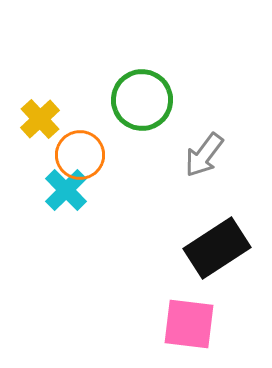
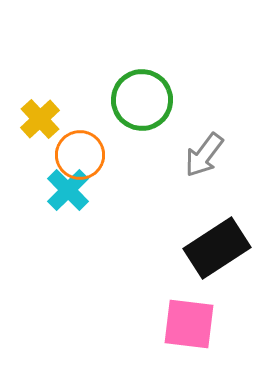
cyan cross: moved 2 px right
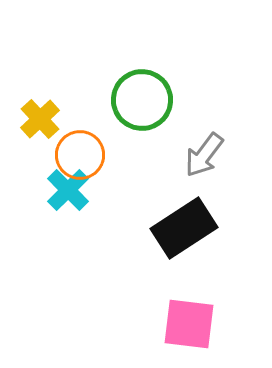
black rectangle: moved 33 px left, 20 px up
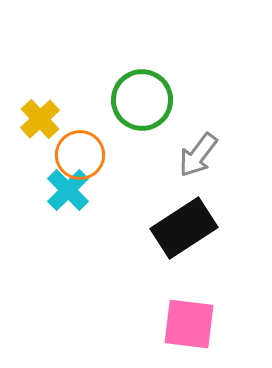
gray arrow: moved 6 px left
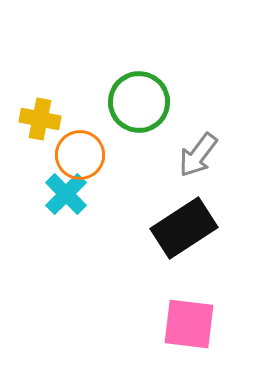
green circle: moved 3 px left, 2 px down
yellow cross: rotated 36 degrees counterclockwise
cyan cross: moved 2 px left, 4 px down
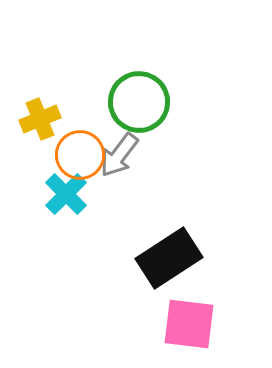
yellow cross: rotated 33 degrees counterclockwise
gray arrow: moved 79 px left
black rectangle: moved 15 px left, 30 px down
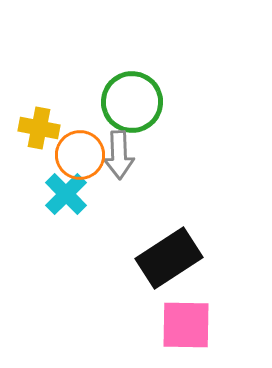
green circle: moved 7 px left
yellow cross: moved 1 px left, 9 px down; rotated 33 degrees clockwise
gray arrow: rotated 39 degrees counterclockwise
pink square: moved 3 px left, 1 px down; rotated 6 degrees counterclockwise
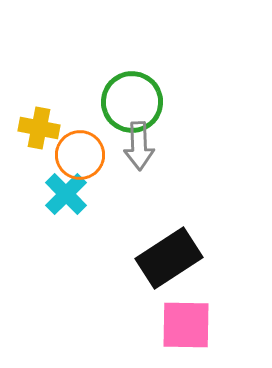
gray arrow: moved 20 px right, 9 px up
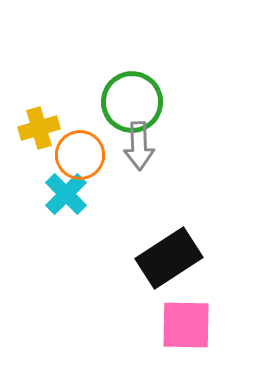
yellow cross: rotated 27 degrees counterclockwise
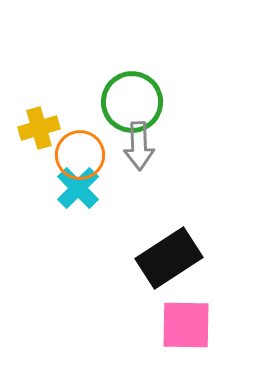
cyan cross: moved 12 px right, 6 px up
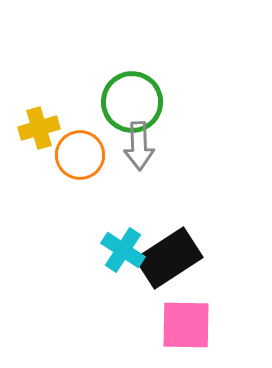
cyan cross: moved 45 px right, 62 px down; rotated 12 degrees counterclockwise
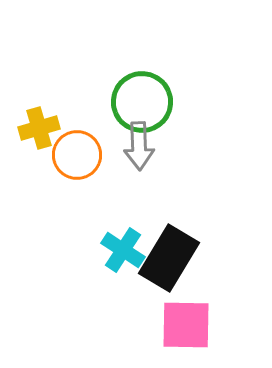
green circle: moved 10 px right
orange circle: moved 3 px left
black rectangle: rotated 26 degrees counterclockwise
